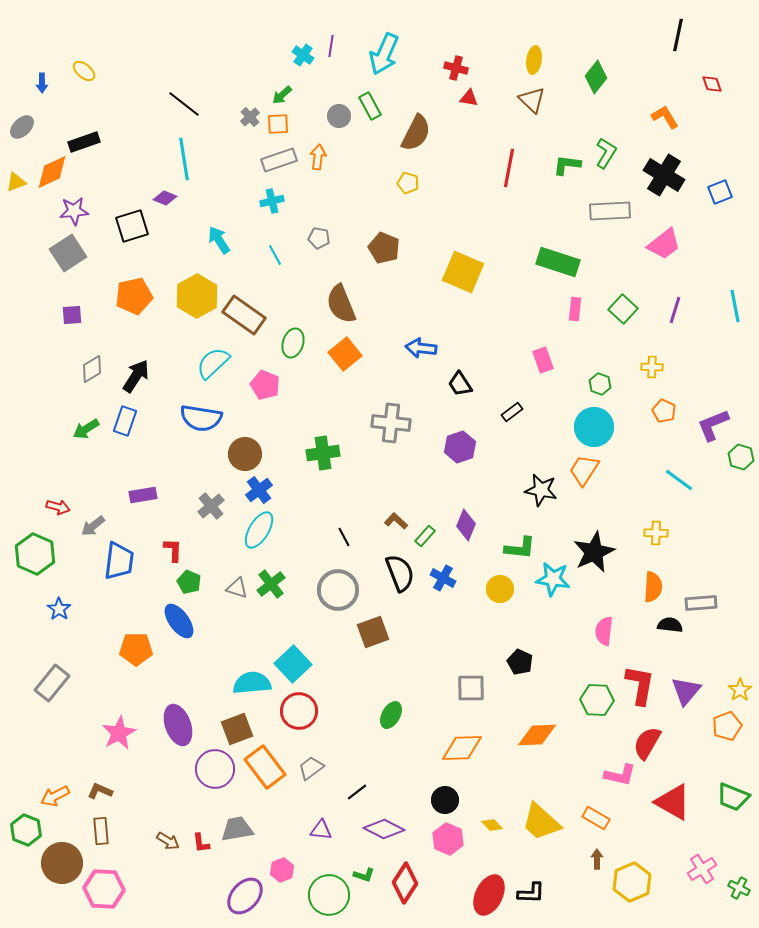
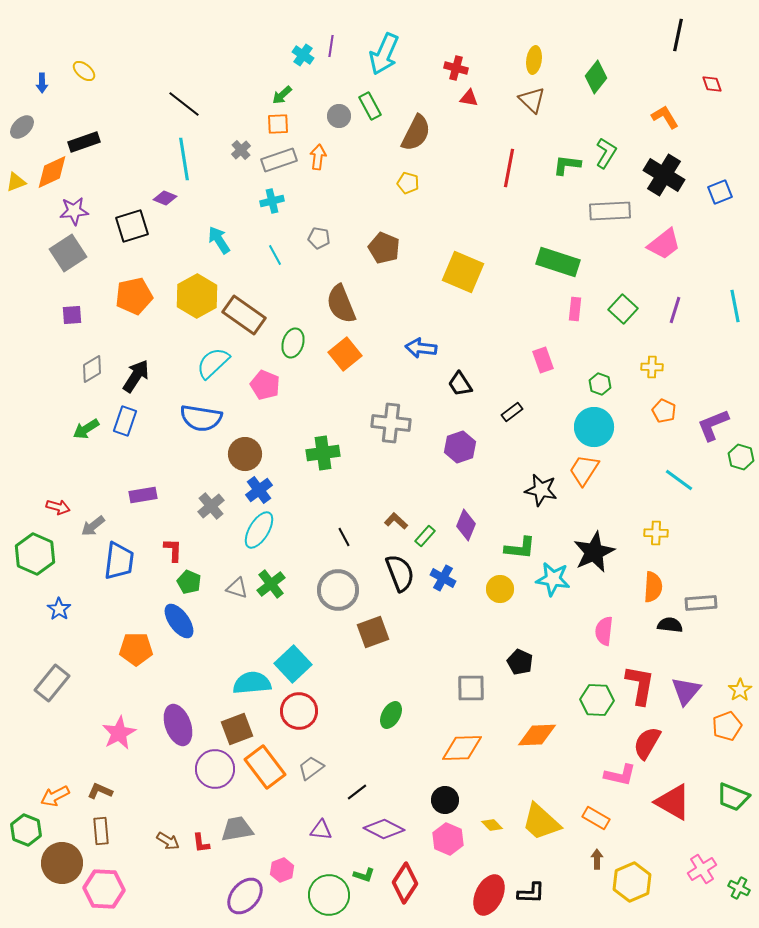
gray cross at (250, 117): moved 9 px left, 33 px down
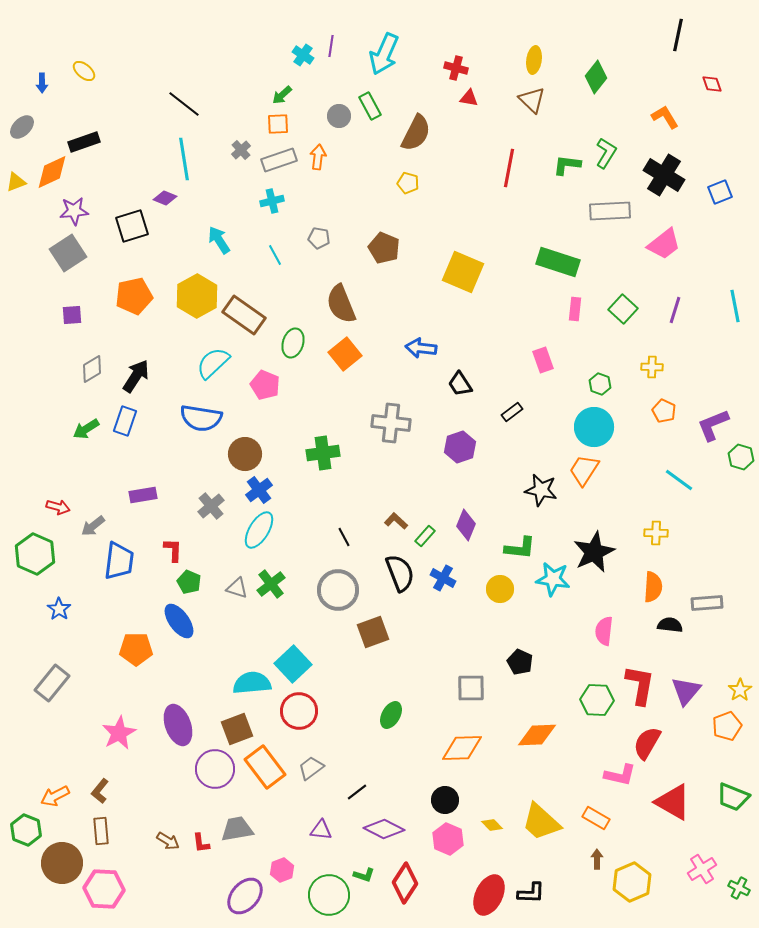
gray rectangle at (701, 603): moved 6 px right
brown L-shape at (100, 791): rotated 75 degrees counterclockwise
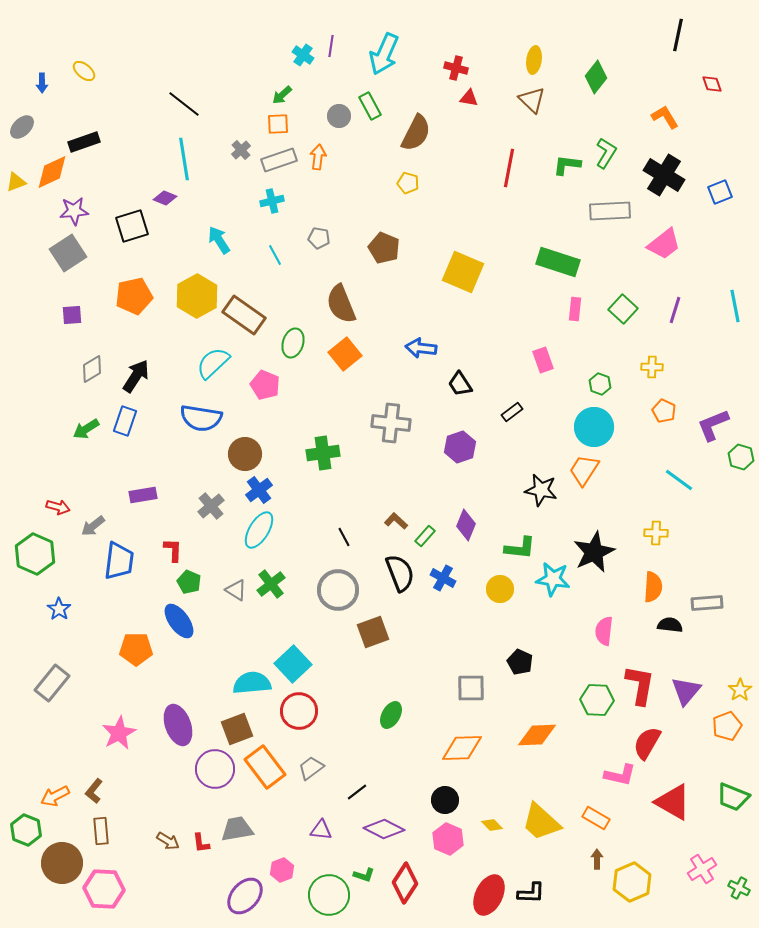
gray triangle at (237, 588): moved 1 px left, 2 px down; rotated 15 degrees clockwise
brown L-shape at (100, 791): moved 6 px left
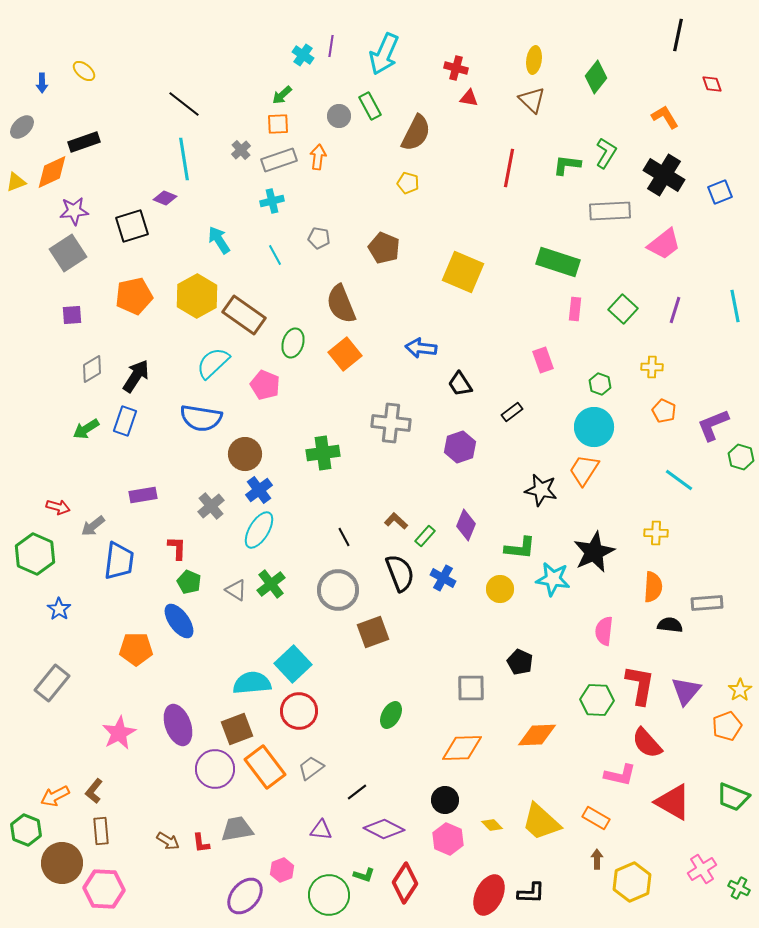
red L-shape at (173, 550): moved 4 px right, 2 px up
red semicircle at (647, 743): rotated 72 degrees counterclockwise
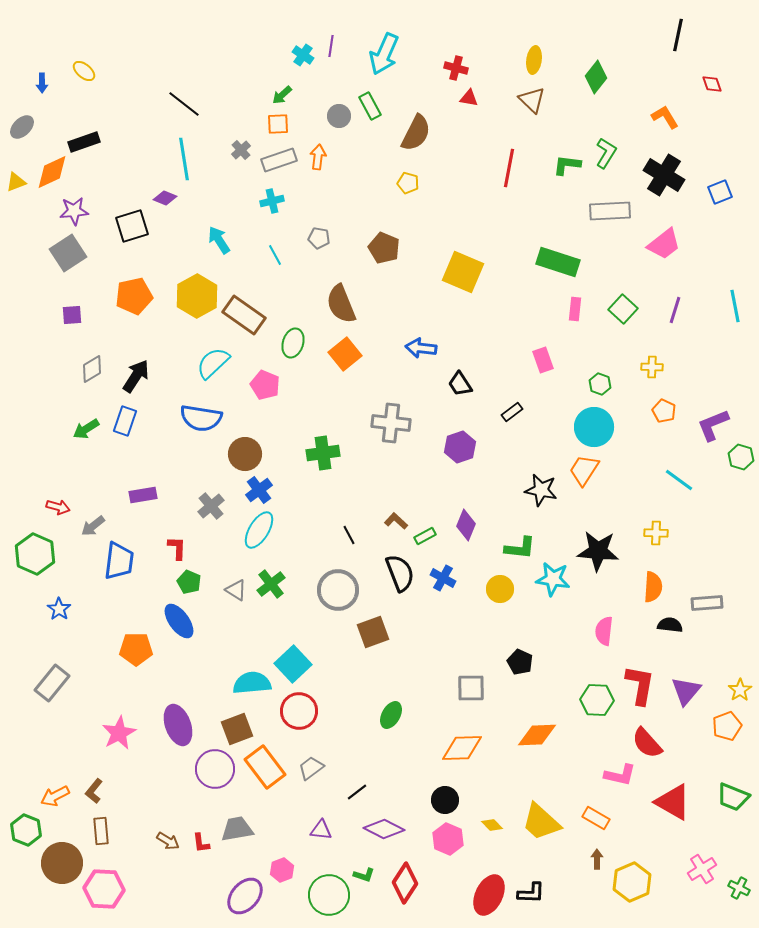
green rectangle at (425, 536): rotated 20 degrees clockwise
black line at (344, 537): moved 5 px right, 2 px up
black star at (594, 552): moved 4 px right, 1 px up; rotated 30 degrees clockwise
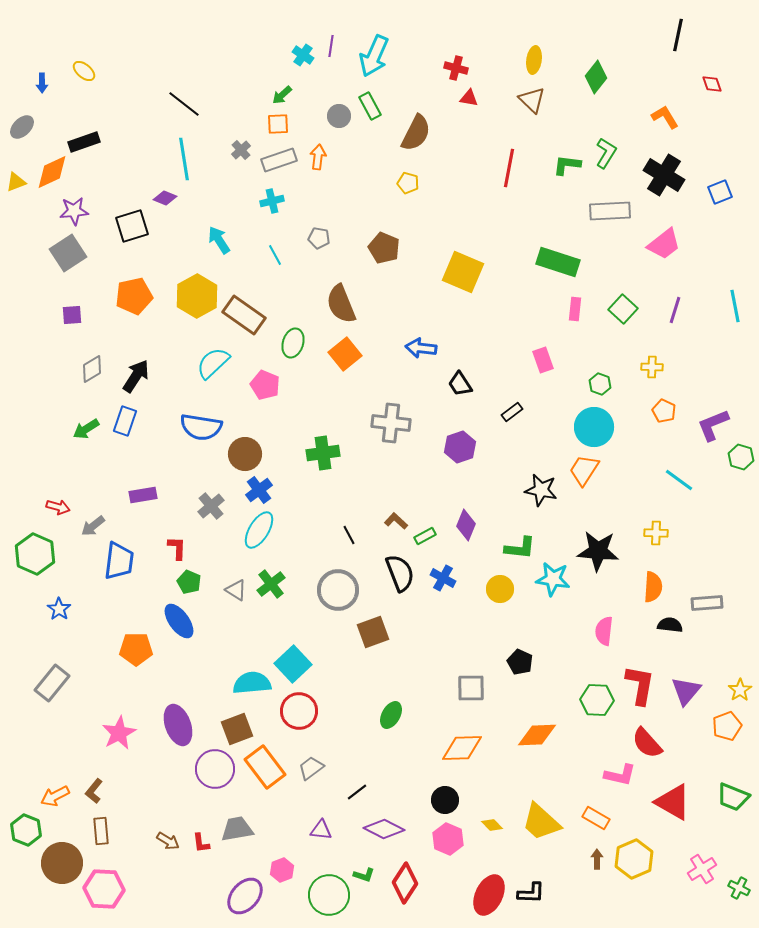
cyan arrow at (384, 54): moved 10 px left, 2 px down
blue semicircle at (201, 418): moved 9 px down
yellow hexagon at (632, 882): moved 2 px right, 23 px up
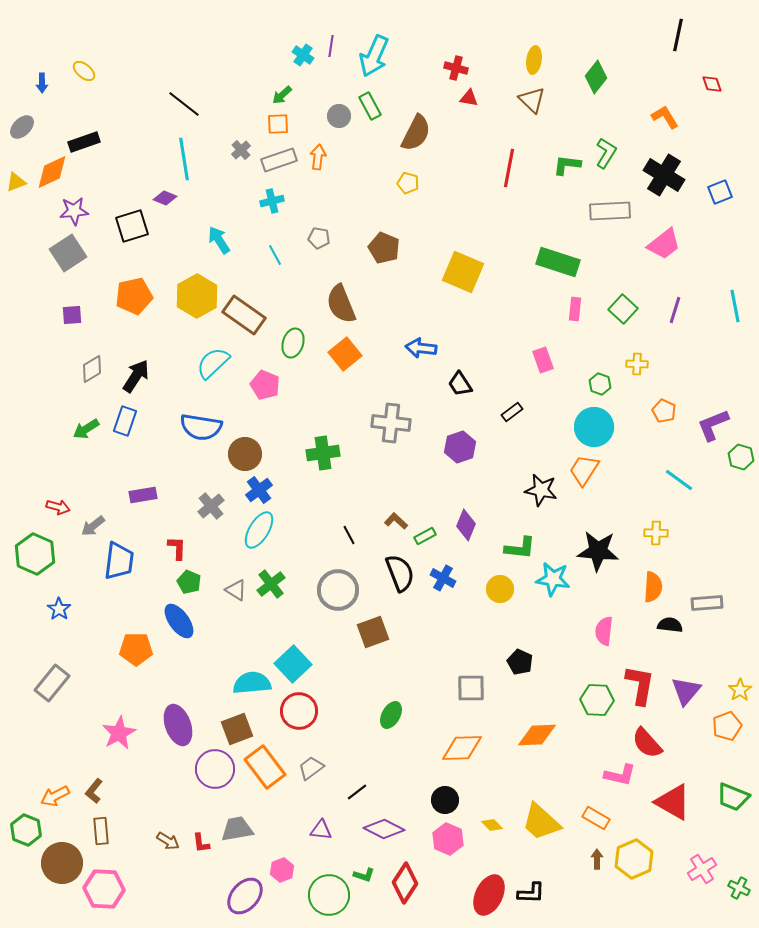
yellow cross at (652, 367): moved 15 px left, 3 px up
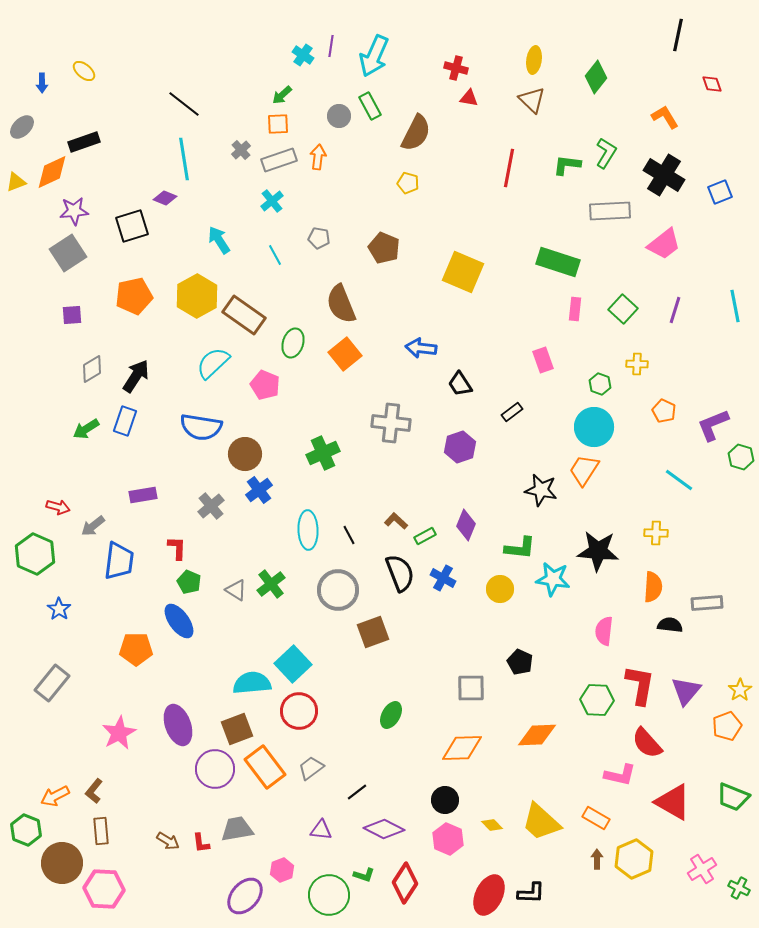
cyan cross at (272, 201): rotated 25 degrees counterclockwise
green cross at (323, 453): rotated 16 degrees counterclockwise
cyan ellipse at (259, 530): moved 49 px right; rotated 33 degrees counterclockwise
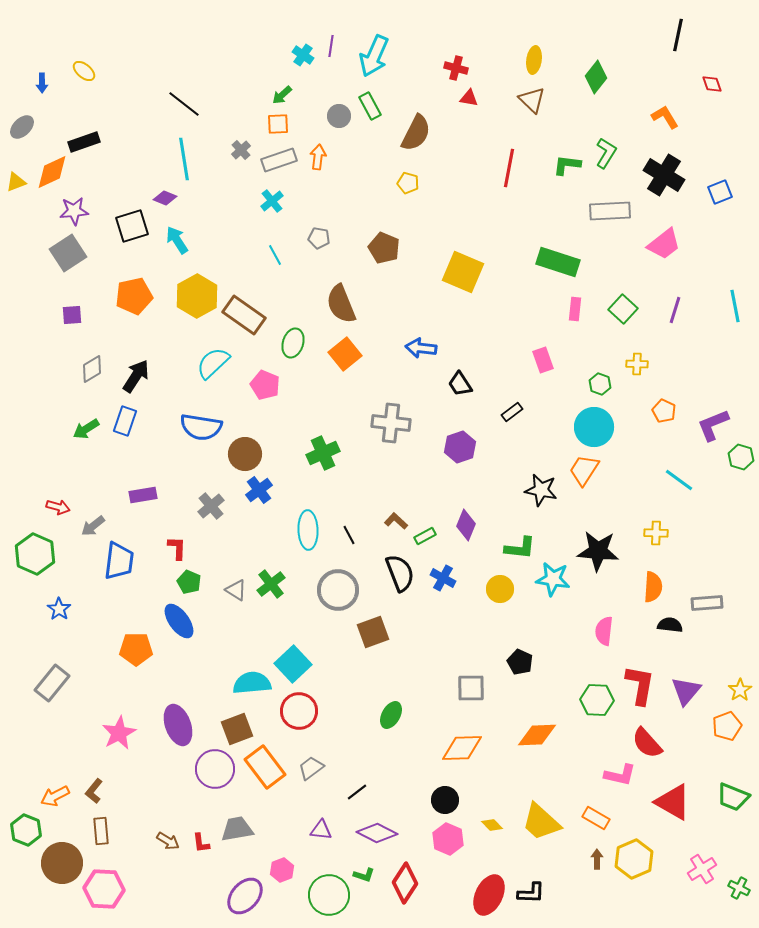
cyan arrow at (219, 240): moved 42 px left
purple diamond at (384, 829): moved 7 px left, 4 px down
